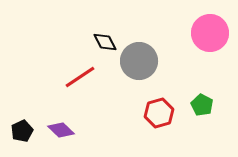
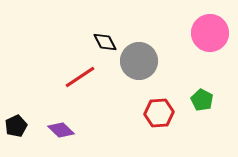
green pentagon: moved 5 px up
red hexagon: rotated 12 degrees clockwise
black pentagon: moved 6 px left, 5 px up
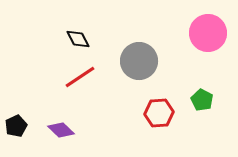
pink circle: moved 2 px left
black diamond: moved 27 px left, 3 px up
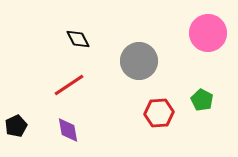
red line: moved 11 px left, 8 px down
purple diamond: moved 7 px right; rotated 36 degrees clockwise
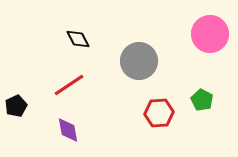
pink circle: moved 2 px right, 1 px down
black pentagon: moved 20 px up
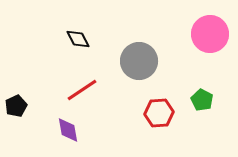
red line: moved 13 px right, 5 px down
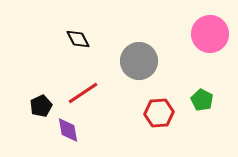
red line: moved 1 px right, 3 px down
black pentagon: moved 25 px right
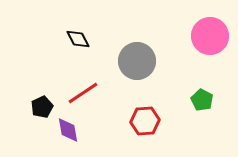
pink circle: moved 2 px down
gray circle: moved 2 px left
black pentagon: moved 1 px right, 1 px down
red hexagon: moved 14 px left, 8 px down
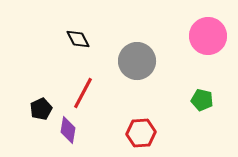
pink circle: moved 2 px left
red line: rotated 28 degrees counterclockwise
green pentagon: rotated 15 degrees counterclockwise
black pentagon: moved 1 px left, 2 px down
red hexagon: moved 4 px left, 12 px down
purple diamond: rotated 20 degrees clockwise
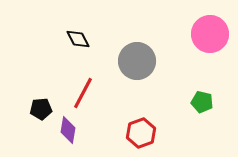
pink circle: moved 2 px right, 2 px up
green pentagon: moved 2 px down
black pentagon: rotated 20 degrees clockwise
red hexagon: rotated 16 degrees counterclockwise
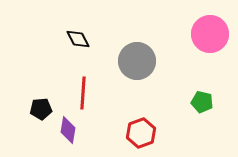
red line: rotated 24 degrees counterclockwise
